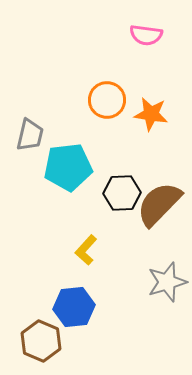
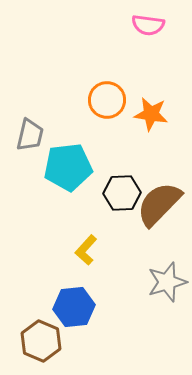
pink semicircle: moved 2 px right, 10 px up
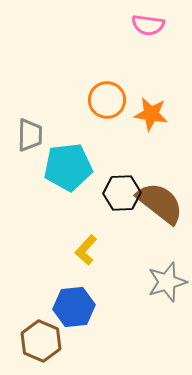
gray trapezoid: rotated 12 degrees counterclockwise
brown semicircle: moved 1 px right, 1 px up; rotated 84 degrees clockwise
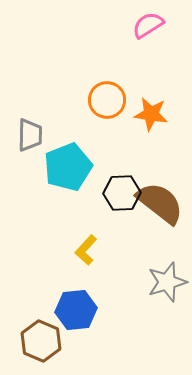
pink semicircle: rotated 140 degrees clockwise
cyan pentagon: rotated 15 degrees counterclockwise
blue hexagon: moved 2 px right, 3 px down
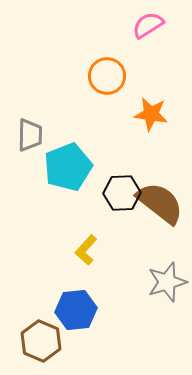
orange circle: moved 24 px up
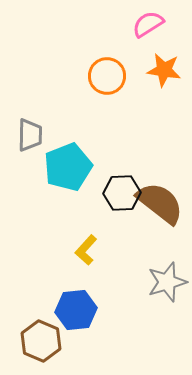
pink semicircle: moved 1 px up
orange star: moved 13 px right, 44 px up
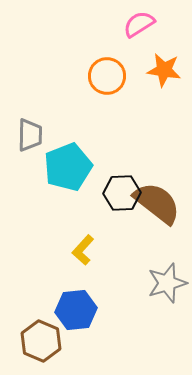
pink semicircle: moved 9 px left
brown semicircle: moved 3 px left
yellow L-shape: moved 3 px left
gray star: moved 1 px down
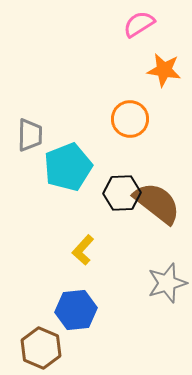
orange circle: moved 23 px right, 43 px down
brown hexagon: moved 7 px down
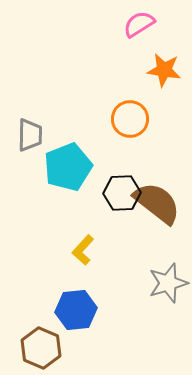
gray star: moved 1 px right
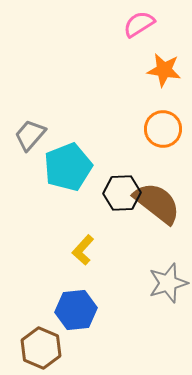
orange circle: moved 33 px right, 10 px down
gray trapezoid: rotated 140 degrees counterclockwise
